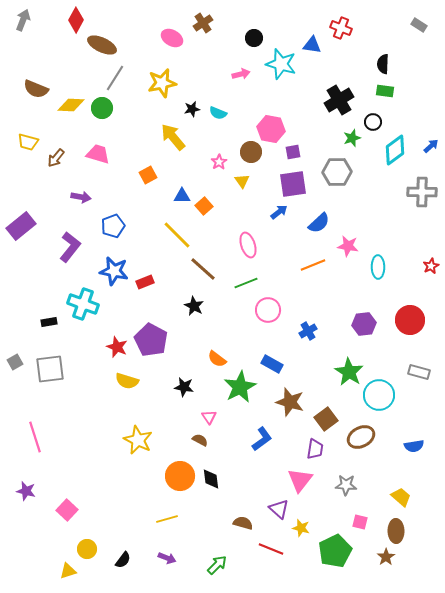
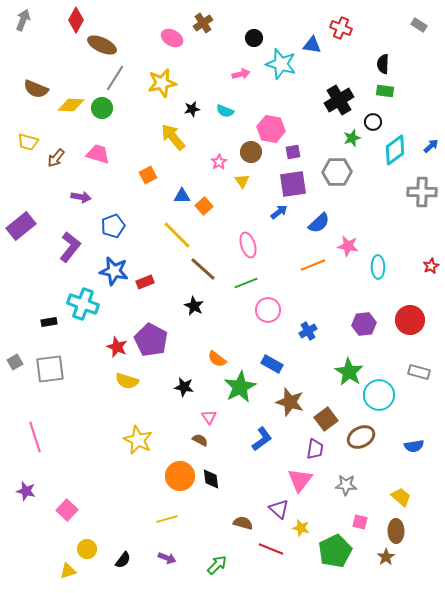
cyan semicircle at (218, 113): moved 7 px right, 2 px up
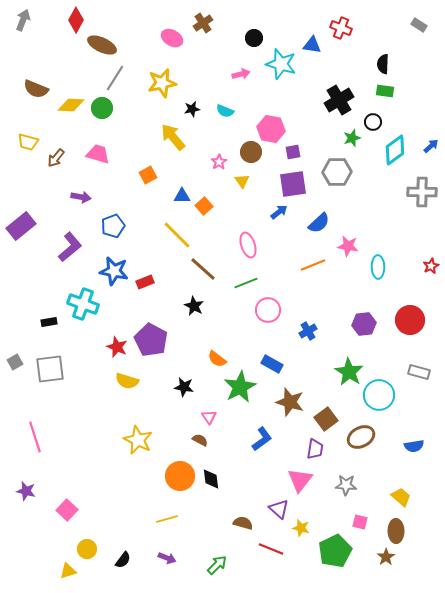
purple L-shape at (70, 247): rotated 12 degrees clockwise
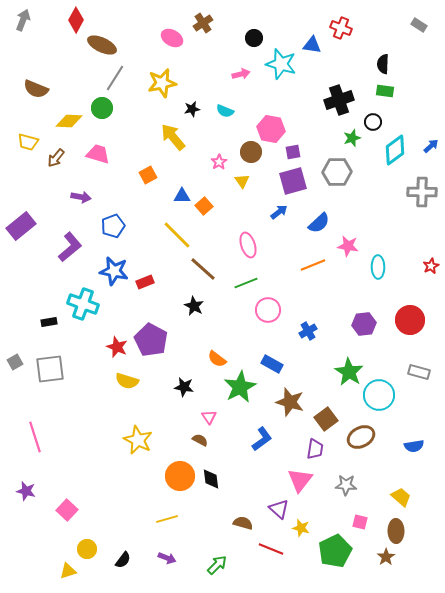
black cross at (339, 100): rotated 12 degrees clockwise
yellow diamond at (71, 105): moved 2 px left, 16 px down
purple square at (293, 184): moved 3 px up; rotated 8 degrees counterclockwise
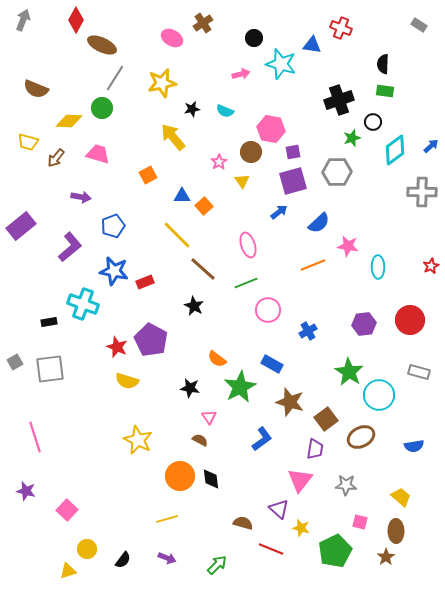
black star at (184, 387): moved 6 px right, 1 px down
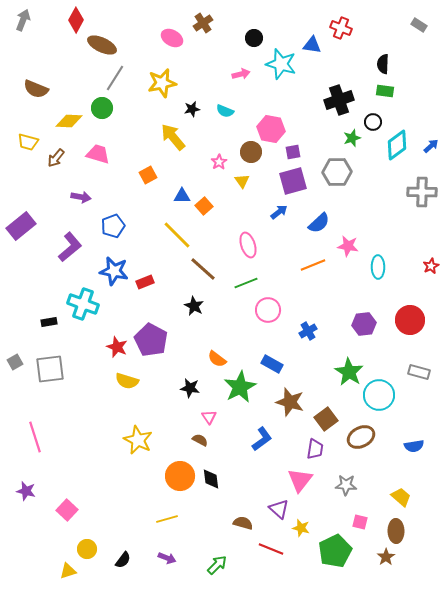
cyan diamond at (395, 150): moved 2 px right, 5 px up
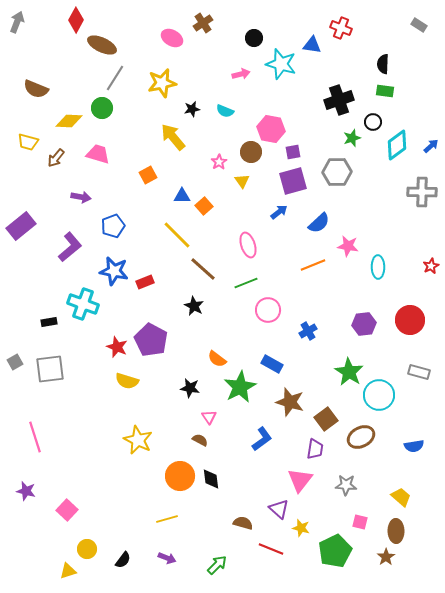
gray arrow at (23, 20): moved 6 px left, 2 px down
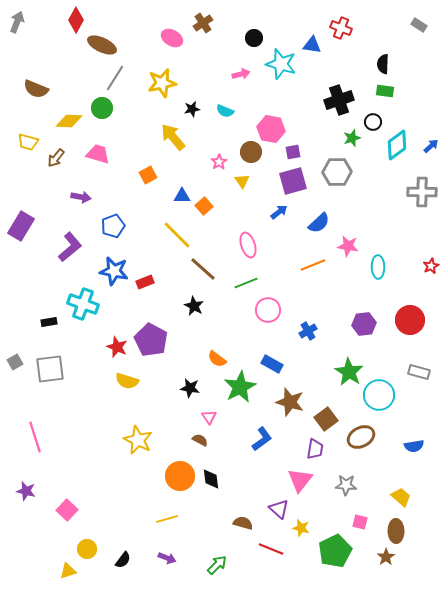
purple rectangle at (21, 226): rotated 20 degrees counterclockwise
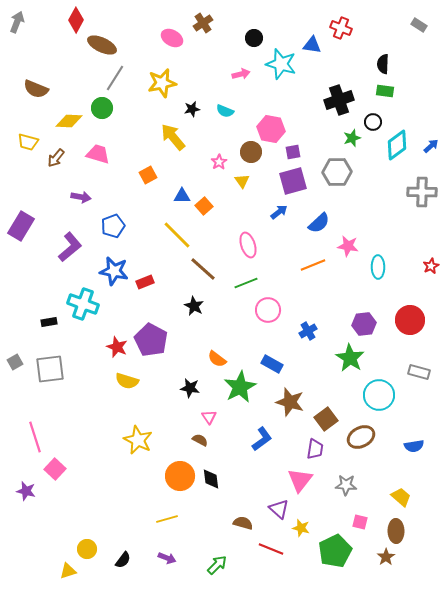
green star at (349, 372): moved 1 px right, 14 px up
pink square at (67, 510): moved 12 px left, 41 px up
